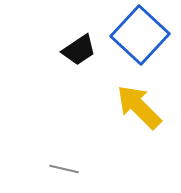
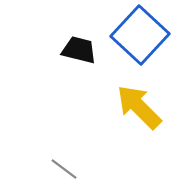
black trapezoid: rotated 132 degrees counterclockwise
gray line: rotated 24 degrees clockwise
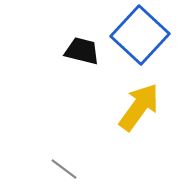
black trapezoid: moved 3 px right, 1 px down
yellow arrow: rotated 81 degrees clockwise
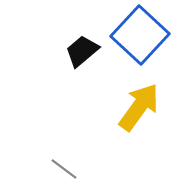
black trapezoid: rotated 54 degrees counterclockwise
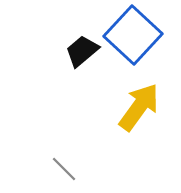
blue square: moved 7 px left
gray line: rotated 8 degrees clockwise
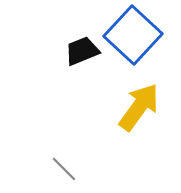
black trapezoid: rotated 18 degrees clockwise
